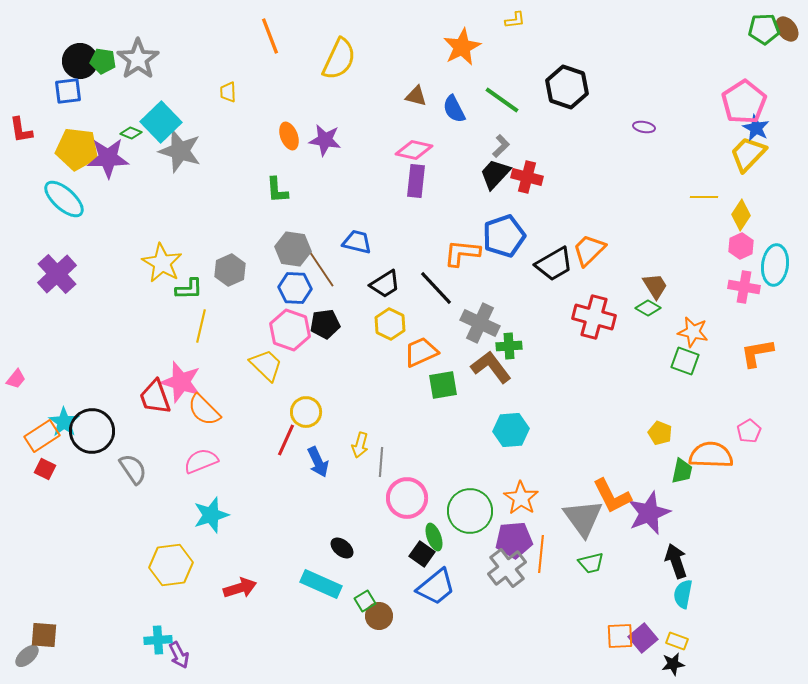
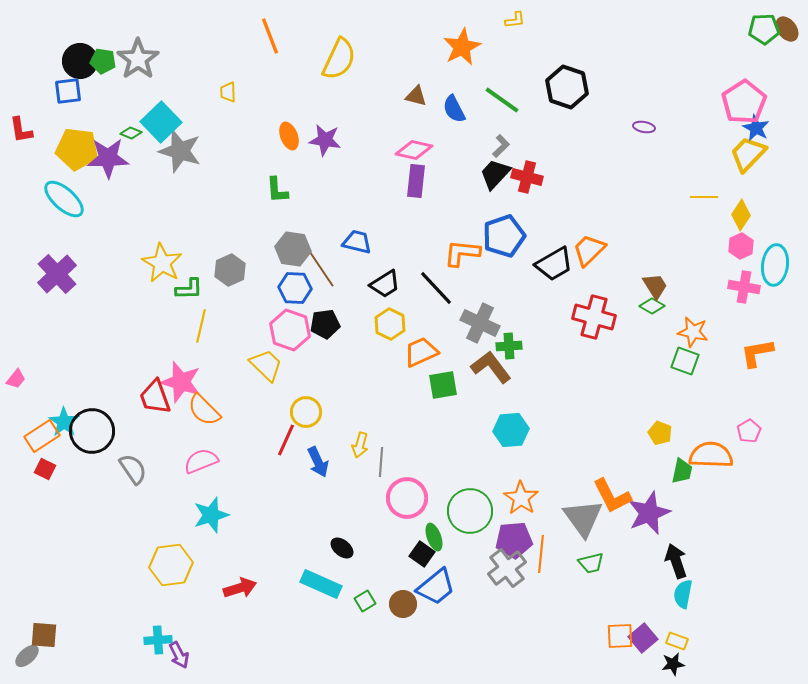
green diamond at (648, 308): moved 4 px right, 2 px up
brown circle at (379, 616): moved 24 px right, 12 px up
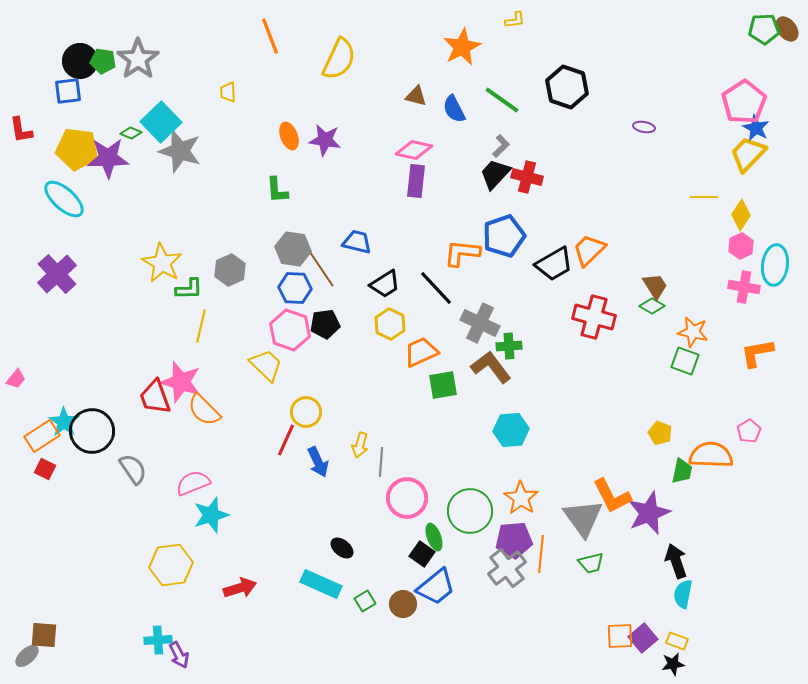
pink semicircle at (201, 461): moved 8 px left, 22 px down
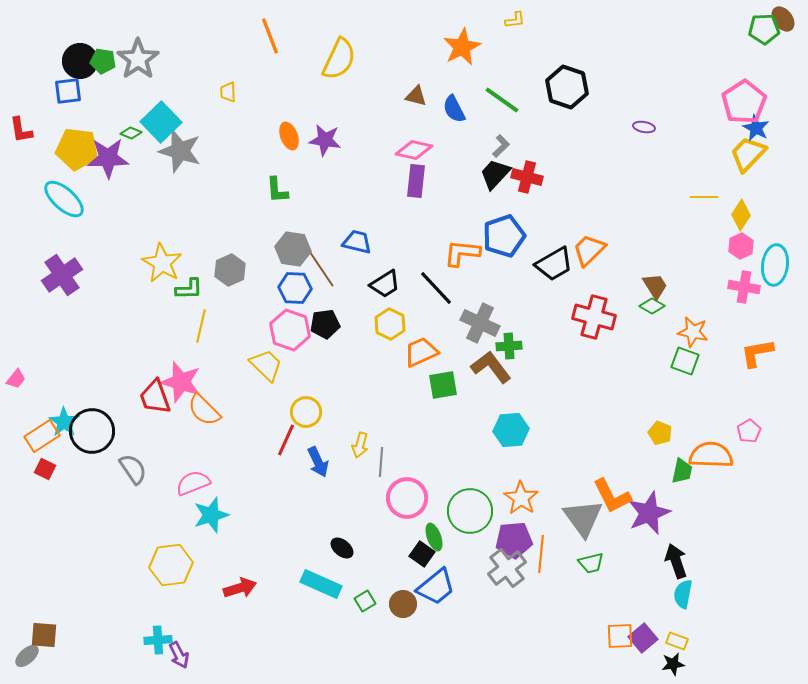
brown ellipse at (787, 29): moved 4 px left, 10 px up
purple cross at (57, 274): moved 5 px right, 1 px down; rotated 9 degrees clockwise
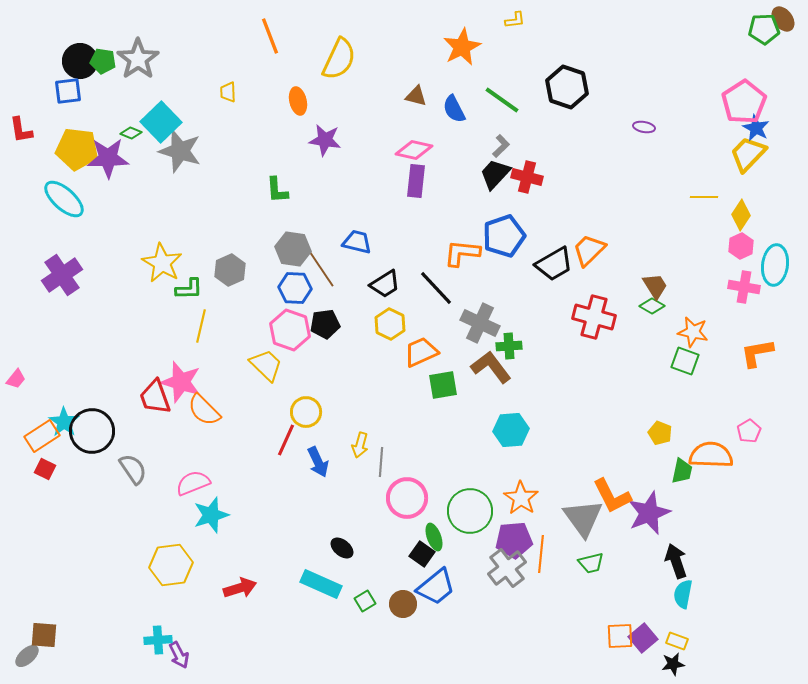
orange ellipse at (289, 136): moved 9 px right, 35 px up; rotated 8 degrees clockwise
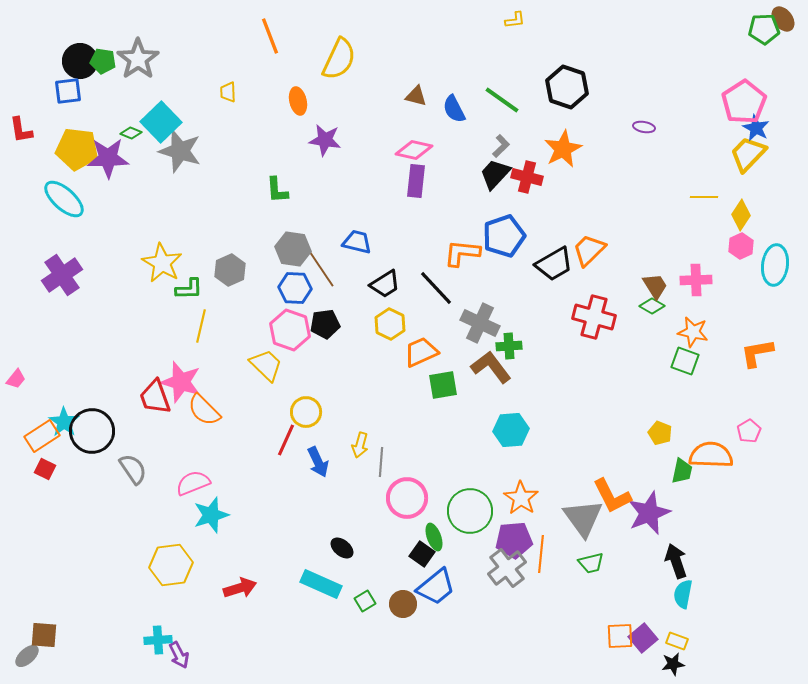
orange star at (462, 47): moved 101 px right, 102 px down
pink cross at (744, 287): moved 48 px left, 7 px up; rotated 12 degrees counterclockwise
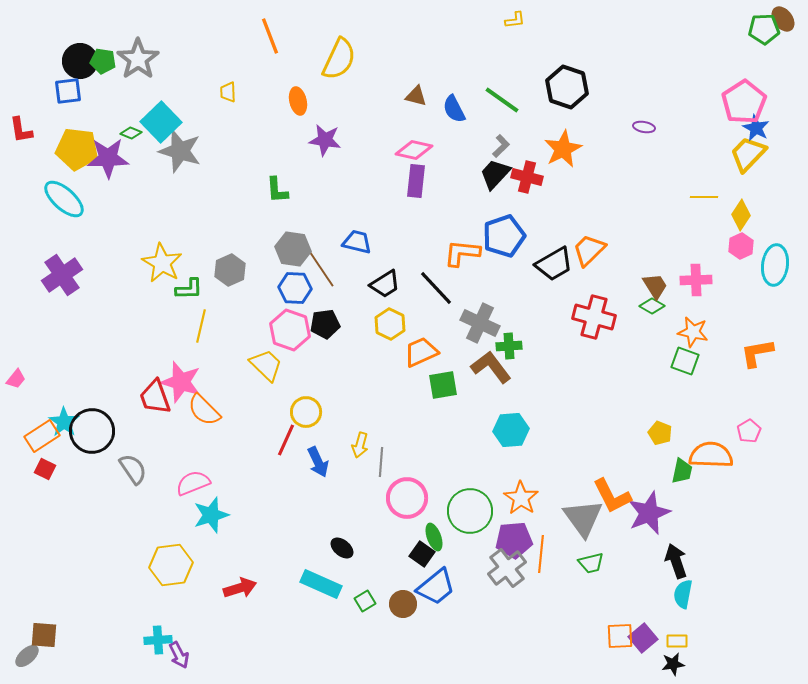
yellow rectangle at (677, 641): rotated 20 degrees counterclockwise
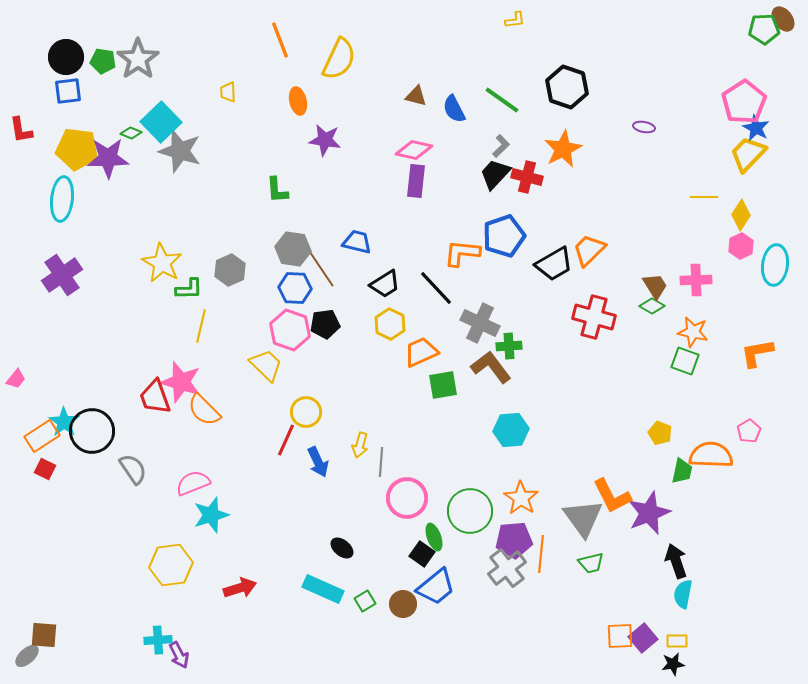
orange line at (270, 36): moved 10 px right, 4 px down
black circle at (80, 61): moved 14 px left, 4 px up
cyan ellipse at (64, 199): moved 2 px left; rotated 54 degrees clockwise
cyan rectangle at (321, 584): moved 2 px right, 5 px down
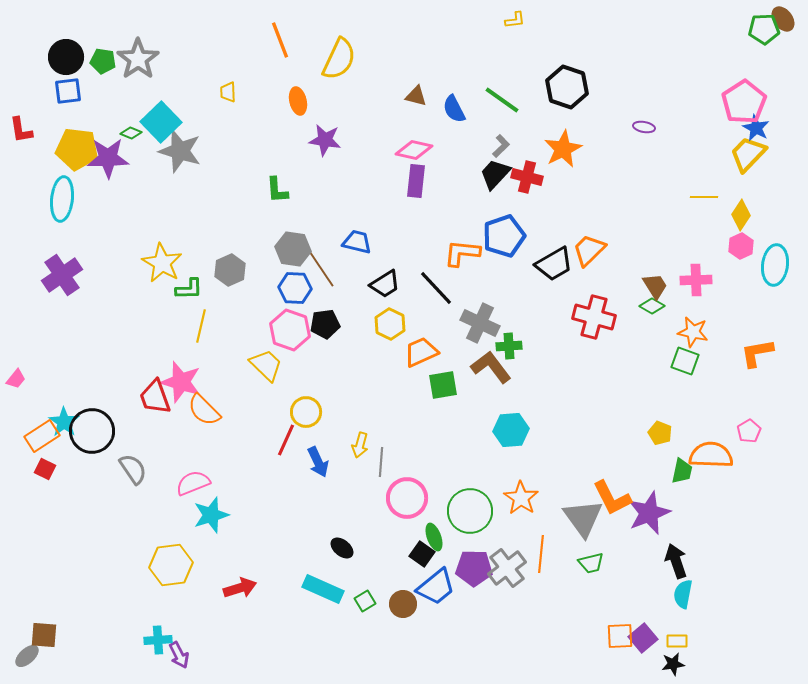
orange L-shape at (612, 496): moved 2 px down
purple pentagon at (514, 540): moved 40 px left, 28 px down; rotated 6 degrees clockwise
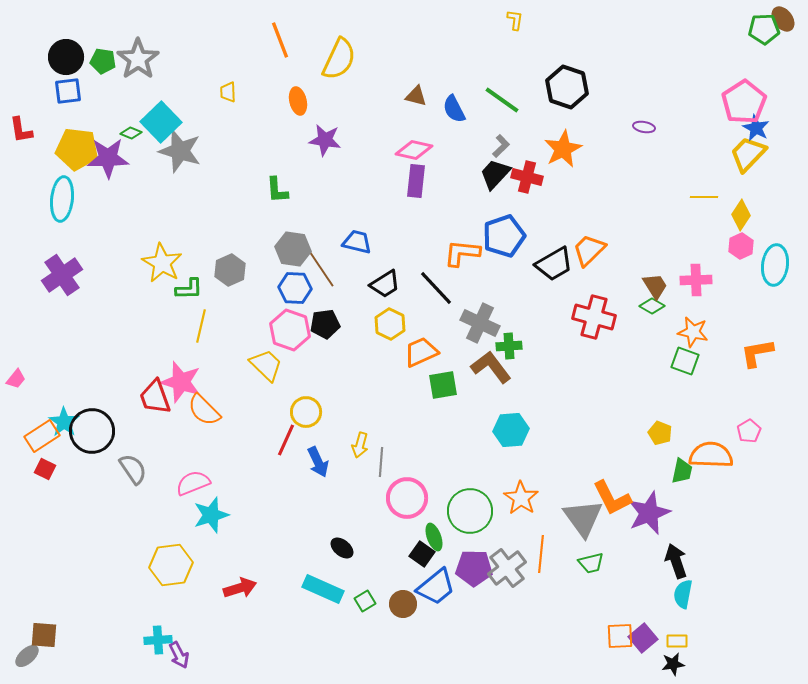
yellow L-shape at (515, 20): rotated 75 degrees counterclockwise
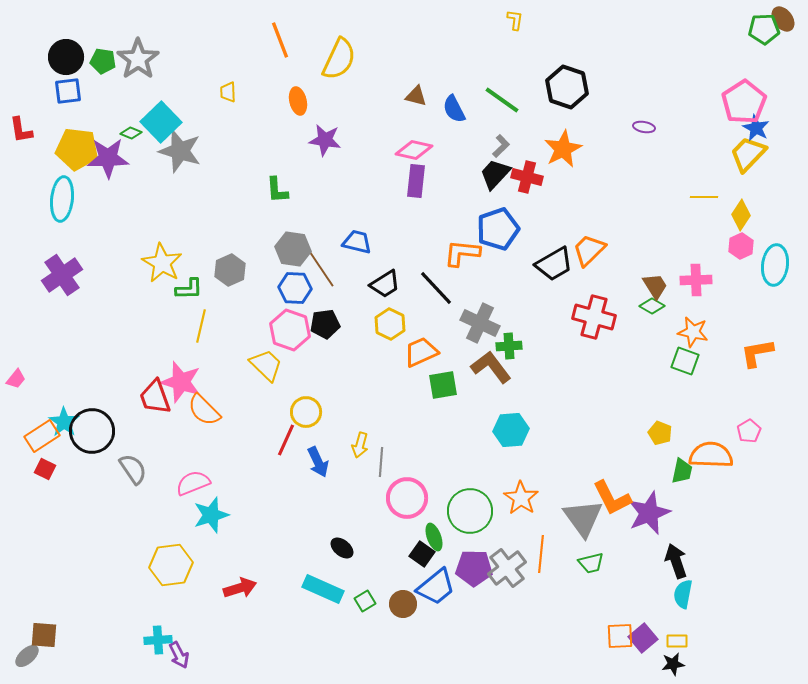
blue pentagon at (504, 236): moved 6 px left, 7 px up
